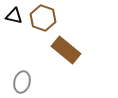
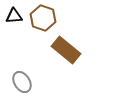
black triangle: rotated 18 degrees counterclockwise
gray ellipse: rotated 45 degrees counterclockwise
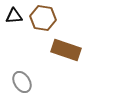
brown hexagon: rotated 10 degrees counterclockwise
brown rectangle: rotated 20 degrees counterclockwise
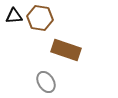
brown hexagon: moved 3 px left
gray ellipse: moved 24 px right
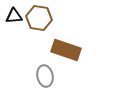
brown hexagon: moved 1 px left
gray ellipse: moved 1 px left, 6 px up; rotated 20 degrees clockwise
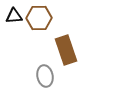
brown hexagon: rotated 10 degrees counterclockwise
brown rectangle: rotated 52 degrees clockwise
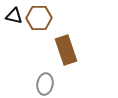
black triangle: rotated 18 degrees clockwise
gray ellipse: moved 8 px down; rotated 20 degrees clockwise
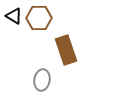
black triangle: rotated 18 degrees clockwise
gray ellipse: moved 3 px left, 4 px up
